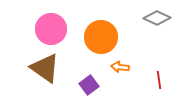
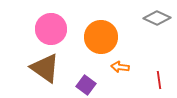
purple square: moved 3 px left; rotated 18 degrees counterclockwise
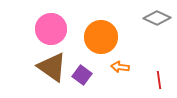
brown triangle: moved 7 px right, 1 px up
purple square: moved 4 px left, 10 px up
